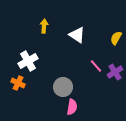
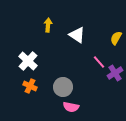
yellow arrow: moved 4 px right, 1 px up
white cross: rotated 18 degrees counterclockwise
pink line: moved 3 px right, 4 px up
purple cross: moved 1 px down
orange cross: moved 12 px right, 3 px down
pink semicircle: moved 1 px left; rotated 91 degrees clockwise
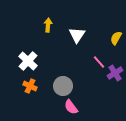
white triangle: rotated 30 degrees clockwise
gray circle: moved 1 px up
pink semicircle: rotated 42 degrees clockwise
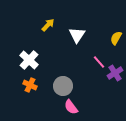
yellow arrow: rotated 40 degrees clockwise
white cross: moved 1 px right, 1 px up
orange cross: moved 1 px up
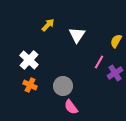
yellow semicircle: moved 3 px down
pink line: rotated 72 degrees clockwise
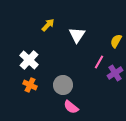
gray circle: moved 1 px up
pink semicircle: rotated 14 degrees counterclockwise
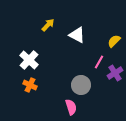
white triangle: rotated 36 degrees counterclockwise
yellow semicircle: moved 2 px left; rotated 16 degrees clockwise
gray circle: moved 18 px right
pink semicircle: rotated 147 degrees counterclockwise
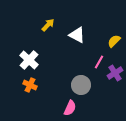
pink semicircle: moved 1 px left, 1 px down; rotated 42 degrees clockwise
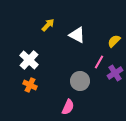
gray circle: moved 1 px left, 4 px up
pink semicircle: moved 2 px left, 1 px up
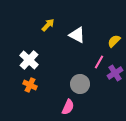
gray circle: moved 3 px down
